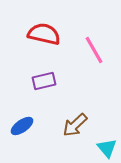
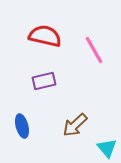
red semicircle: moved 1 px right, 2 px down
blue ellipse: rotated 70 degrees counterclockwise
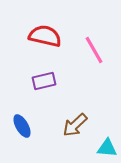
blue ellipse: rotated 15 degrees counterclockwise
cyan triangle: rotated 45 degrees counterclockwise
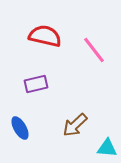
pink line: rotated 8 degrees counterclockwise
purple rectangle: moved 8 px left, 3 px down
blue ellipse: moved 2 px left, 2 px down
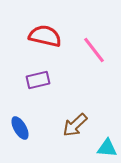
purple rectangle: moved 2 px right, 4 px up
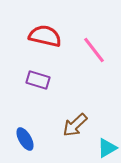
purple rectangle: rotated 30 degrees clockwise
blue ellipse: moved 5 px right, 11 px down
cyan triangle: rotated 35 degrees counterclockwise
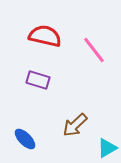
blue ellipse: rotated 15 degrees counterclockwise
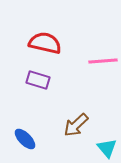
red semicircle: moved 7 px down
pink line: moved 9 px right, 11 px down; rotated 56 degrees counterclockwise
brown arrow: moved 1 px right
cyan triangle: rotated 40 degrees counterclockwise
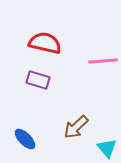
brown arrow: moved 2 px down
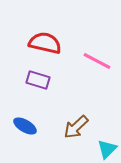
pink line: moved 6 px left; rotated 32 degrees clockwise
blue ellipse: moved 13 px up; rotated 15 degrees counterclockwise
cyan triangle: moved 1 px down; rotated 25 degrees clockwise
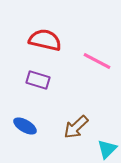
red semicircle: moved 3 px up
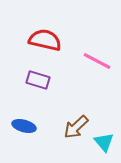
blue ellipse: moved 1 px left; rotated 15 degrees counterclockwise
cyan triangle: moved 3 px left, 7 px up; rotated 25 degrees counterclockwise
